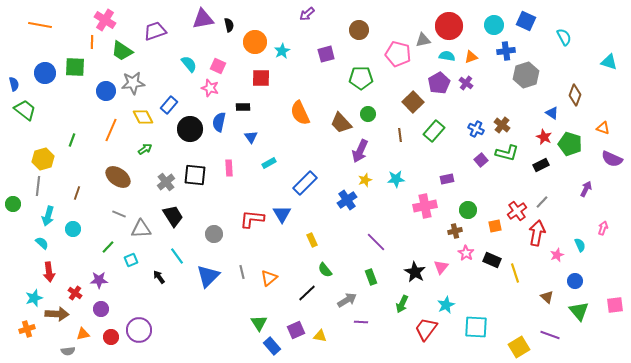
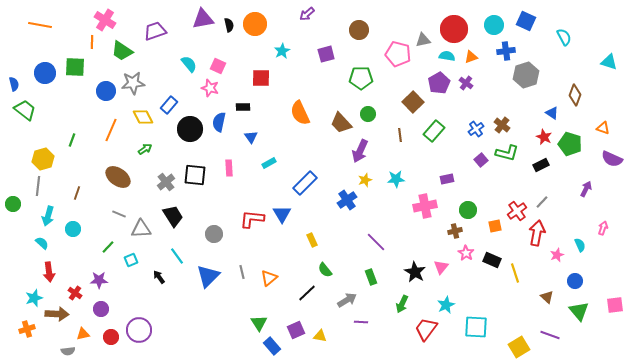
red circle at (449, 26): moved 5 px right, 3 px down
orange circle at (255, 42): moved 18 px up
blue cross at (476, 129): rotated 28 degrees clockwise
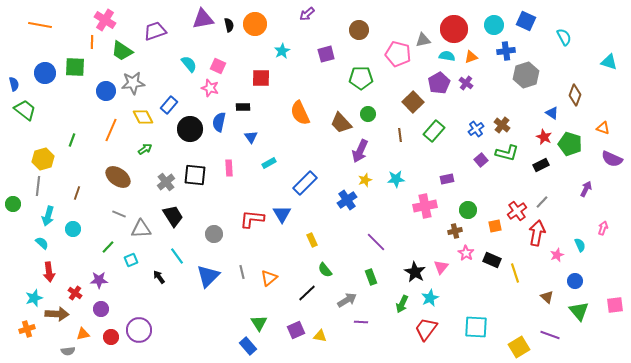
cyan star at (446, 305): moved 16 px left, 7 px up
blue rectangle at (272, 346): moved 24 px left
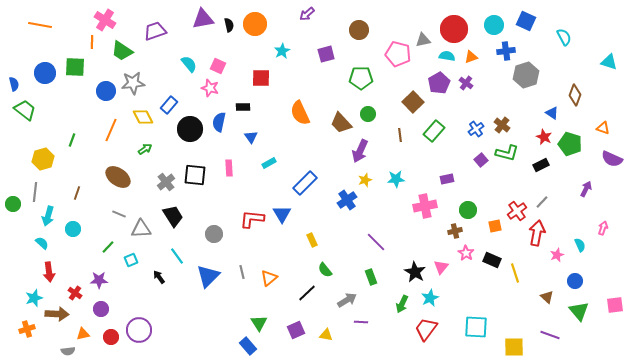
gray line at (38, 186): moved 3 px left, 6 px down
yellow triangle at (320, 336): moved 6 px right, 1 px up
yellow square at (519, 347): moved 5 px left; rotated 30 degrees clockwise
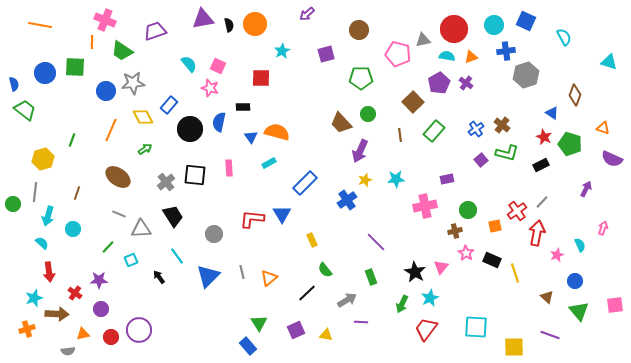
pink cross at (105, 20): rotated 10 degrees counterclockwise
orange semicircle at (300, 113): moved 23 px left, 19 px down; rotated 130 degrees clockwise
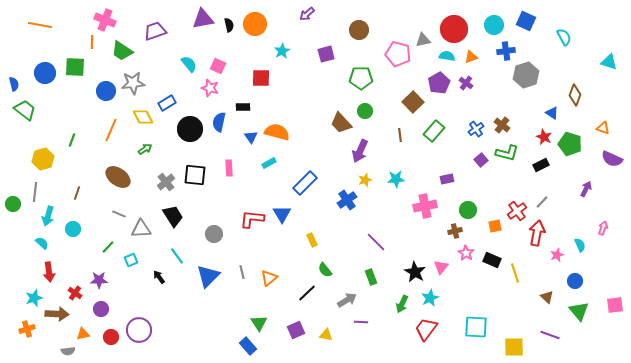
blue rectangle at (169, 105): moved 2 px left, 2 px up; rotated 18 degrees clockwise
green circle at (368, 114): moved 3 px left, 3 px up
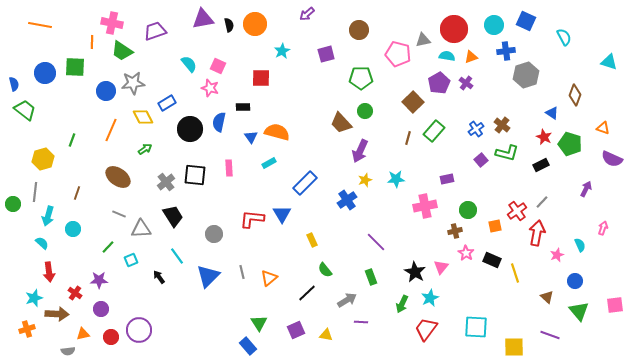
pink cross at (105, 20): moved 7 px right, 3 px down; rotated 10 degrees counterclockwise
brown line at (400, 135): moved 8 px right, 3 px down; rotated 24 degrees clockwise
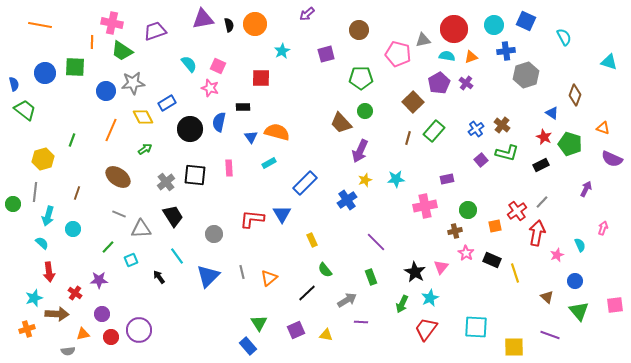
purple circle at (101, 309): moved 1 px right, 5 px down
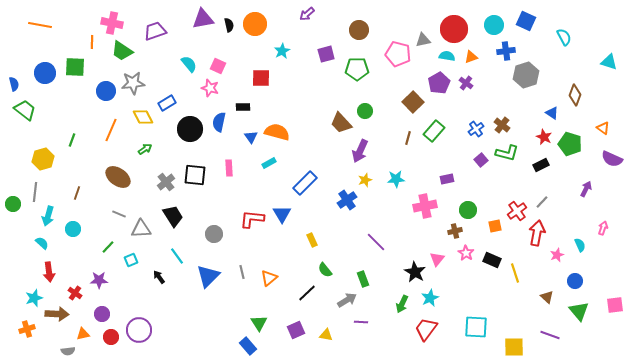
green pentagon at (361, 78): moved 4 px left, 9 px up
orange triangle at (603, 128): rotated 16 degrees clockwise
pink triangle at (441, 267): moved 4 px left, 8 px up
green rectangle at (371, 277): moved 8 px left, 2 px down
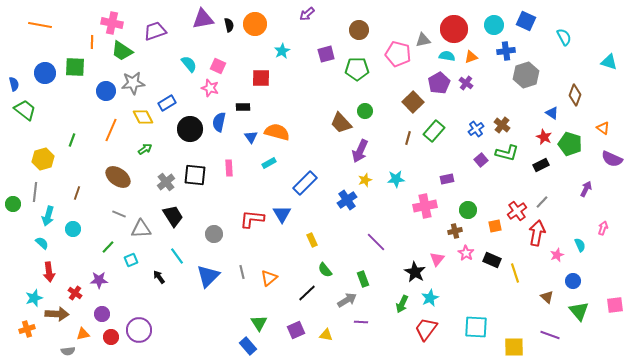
blue circle at (575, 281): moved 2 px left
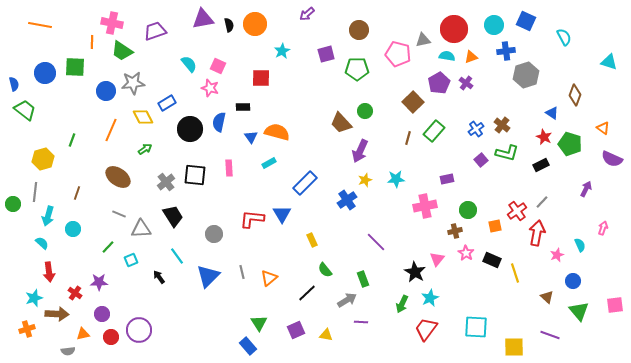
purple star at (99, 280): moved 2 px down
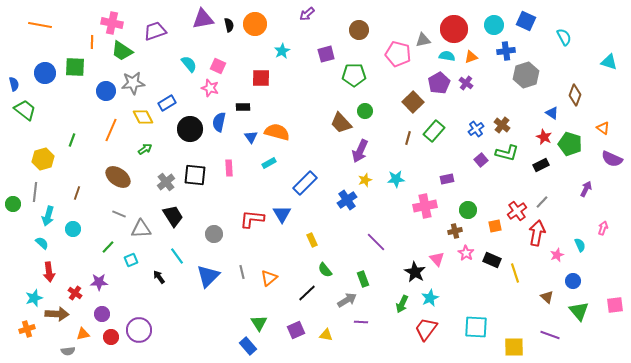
green pentagon at (357, 69): moved 3 px left, 6 px down
pink triangle at (437, 259): rotated 21 degrees counterclockwise
